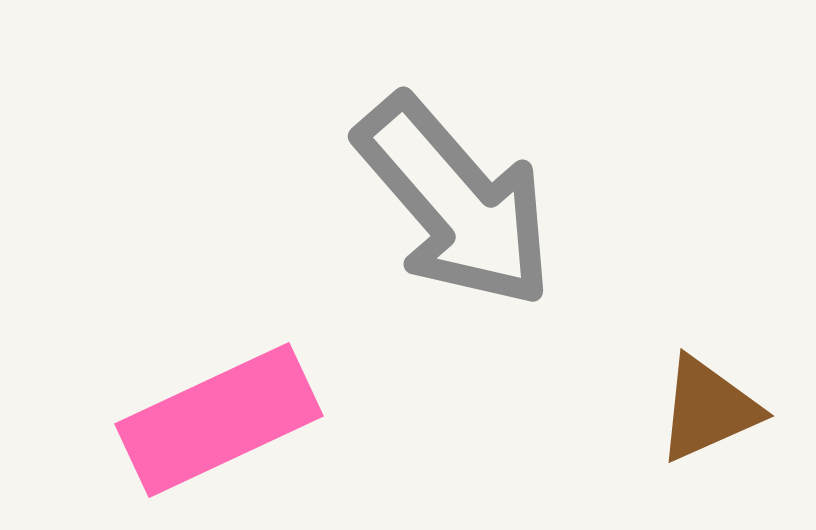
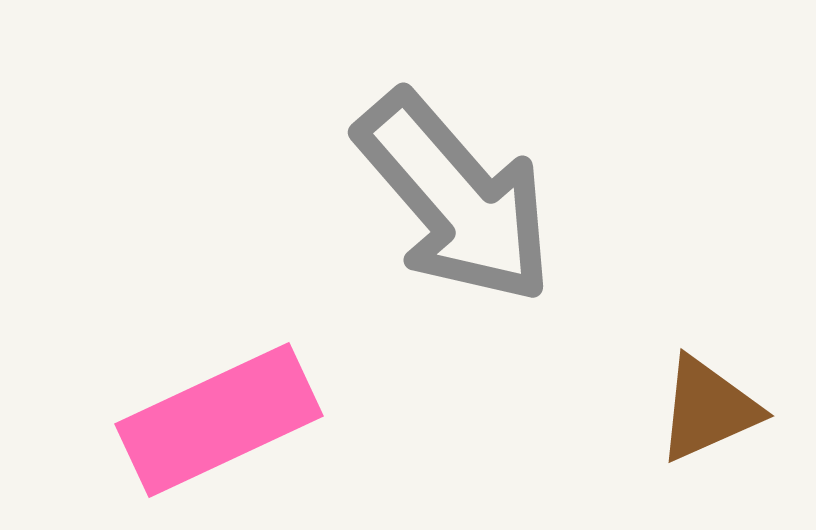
gray arrow: moved 4 px up
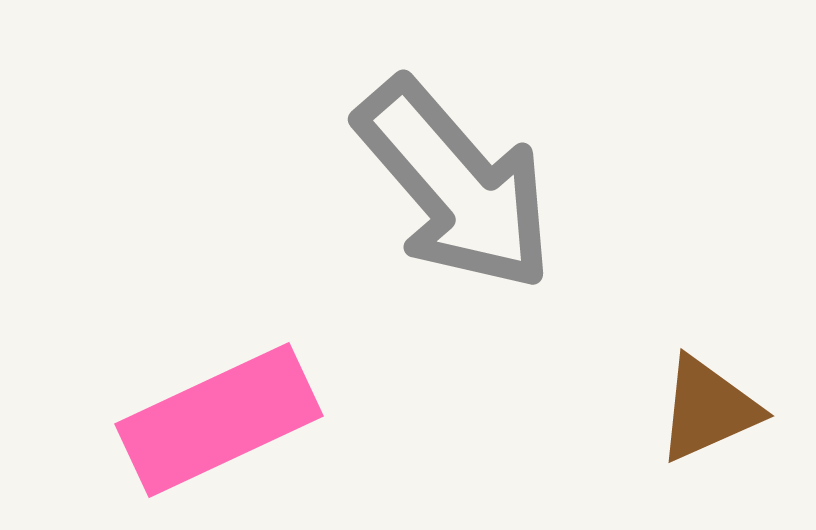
gray arrow: moved 13 px up
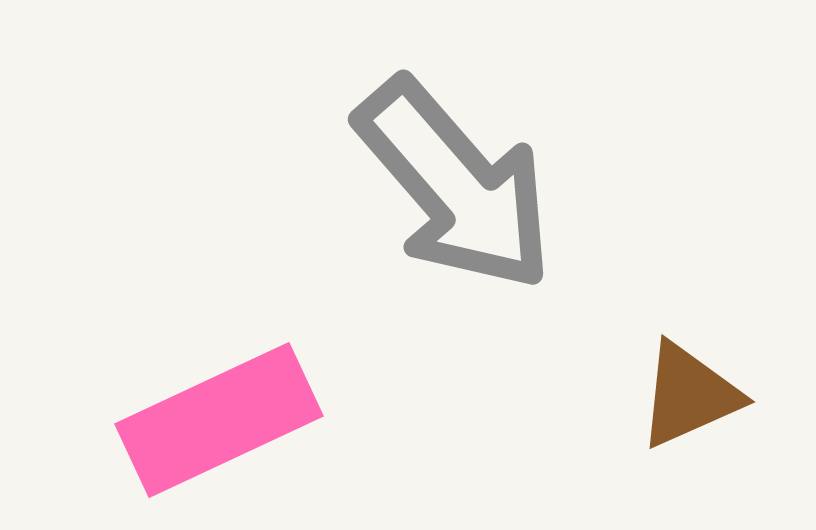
brown triangle: moved 19 px left, 14 px up
